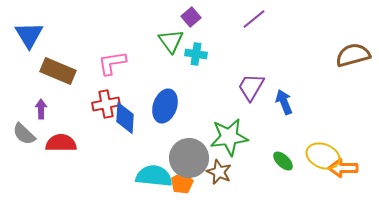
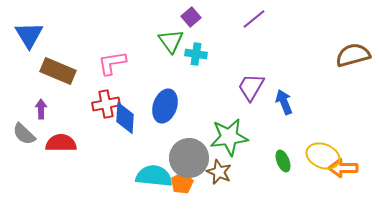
green ellipse: rotated 25 degrees clockwise
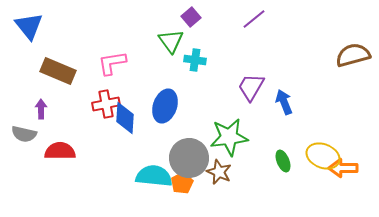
blue triangle: moved 9 px up; rotated 8 degrees counterclockwise
cyan cross: moved 1 px left, 6 px down
gray semicircle: rotated 30 degrees counterclockwise
red semicircle: moved 1 px left, 8 px down
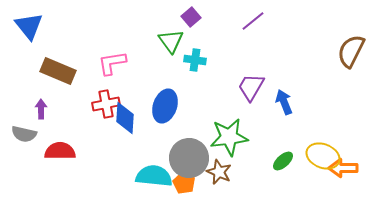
purple line: moved 1 px left, 2 px down
brown semicircle: moved 2 px left, 4 px up; rotated 48 degrees counterclockwise
green ellipse: rotated 70 degrees clockwise
orange pentagon: moved 2 px right; rotated 15 degrees counterclockwise
